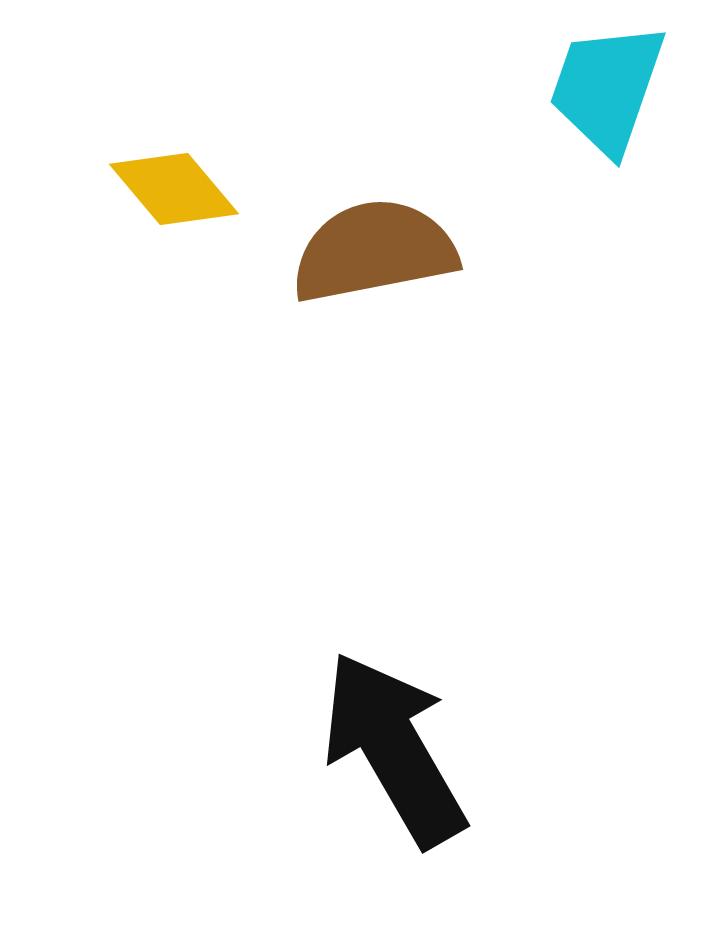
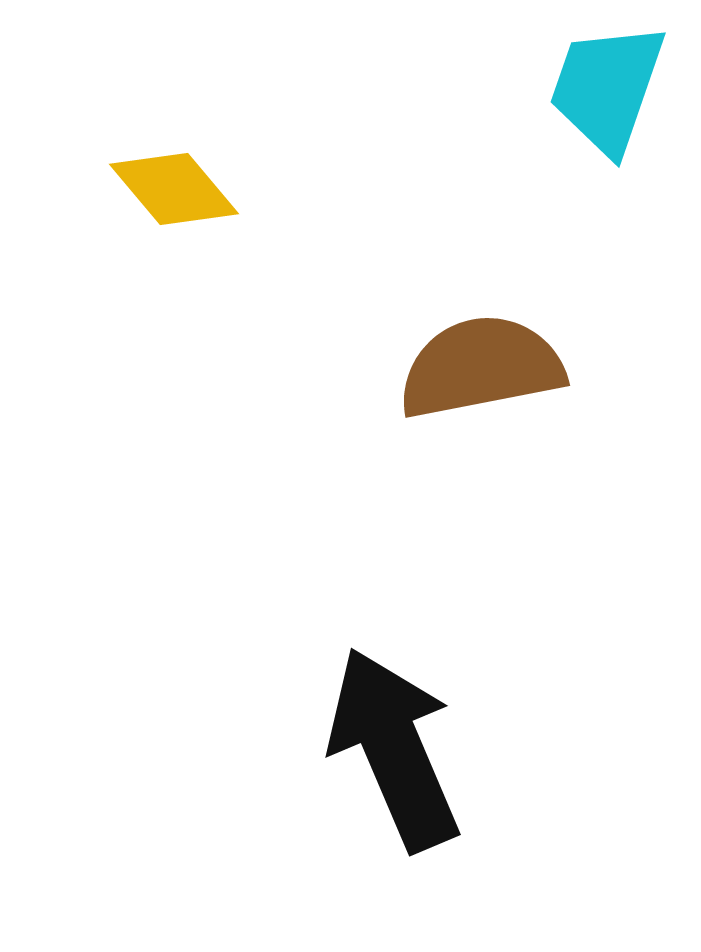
brown semicircle: moved 107 px right, 116 px down
black arrow: rotated 7 degrees clockwise
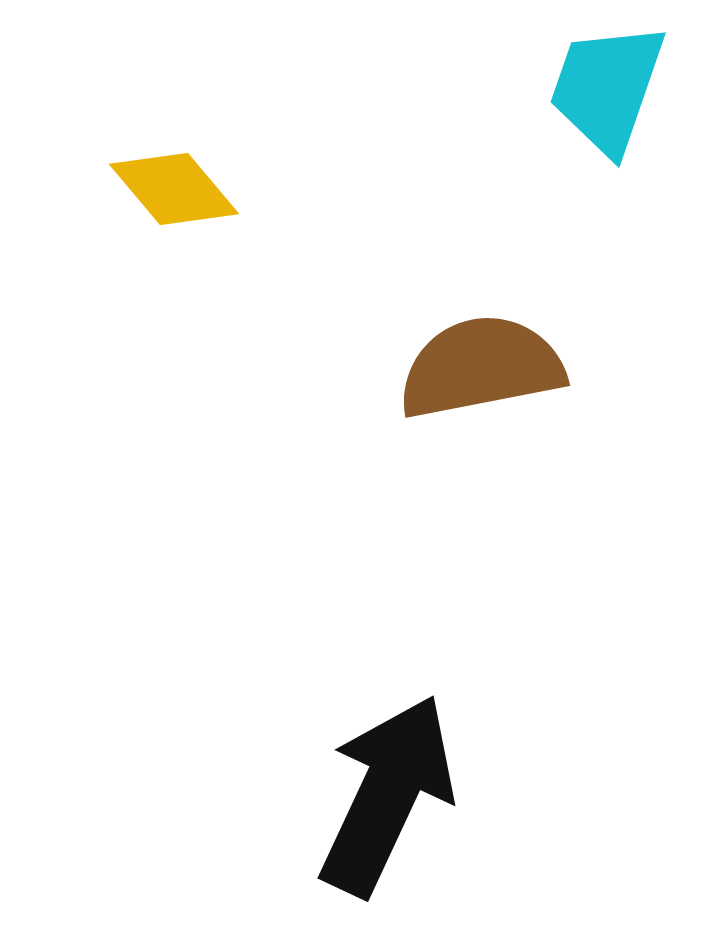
black arrow: moved 7 px left, 46 px down; rotated 48 degrees clockwise
